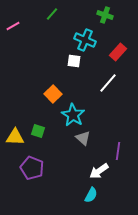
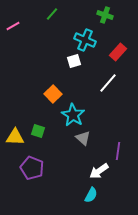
white square: rotated 24 degrees counterclockwise
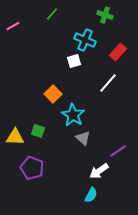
purple line: rotated 48 degrees clockwise
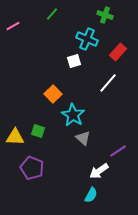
cyan cross: moved 2 px right, 1 px up
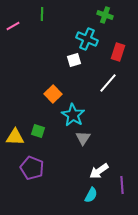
green line: moved 10 px left; rotated 40 degrees counterclockwise
red rectangle: rotated 24 degrees counterclockwise
white square: moved 1 px up
gray triangle: rotated 21 degrees clockwise
purple line: moved 4 px right, 34 px down; rotated 60 degrees counterclockwise
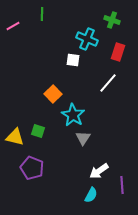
green cross: moved 7 px right, 5 px down
white square: moved 1 px left; rotated 24 degrees clockwise
yellow triangle: rotated 12 degrees clockwise
